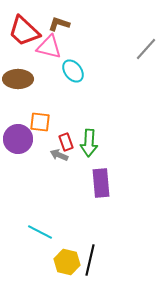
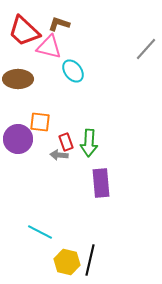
gray arrow: rotated 18 degrees counterclockwise
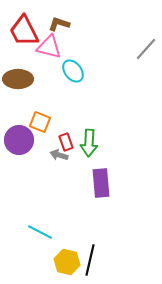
red trapezoid: rotated 20 degrees clockwise
orange square: rotated 15 degrees clockwise
purple circle: moved 1 px right, 1 px down
gray arrow: rotated 12 degrees clockwise
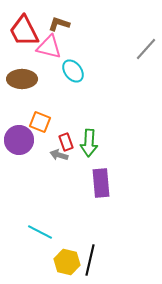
brown ellipse: moved 4 px right
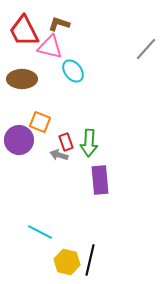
pink triangle: moved 1 px right
purple rectangle: moved 1 px left, 3 px up
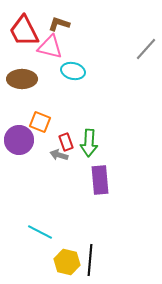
cyan ellipse: rotated 40 degrees counterclockwise
black line: rotated 8 degrees counterclockwise
